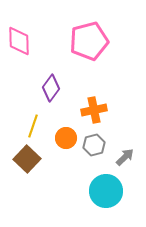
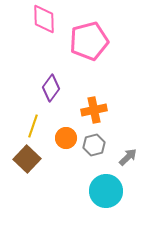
pink diamond: moved 25 px right, 22 px up
gray arrow: moved 3 px right
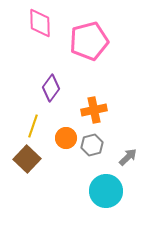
pink diamond: moved 4 px left, 4 px down
gray hexagon: moved 2 px left
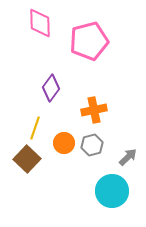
yellow line: moved 2 px right, 2 px down
orange circle: moved 2 px left, 5 px down
cyan circle: moved 6 px right
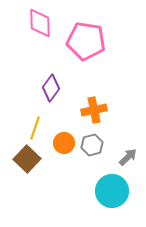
pink pentagon: moved 3 px left; rotated 24 degrees clockwise
